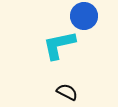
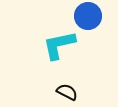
blue circle: moved 4 px right
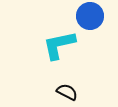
blue circle: moved 2 px right
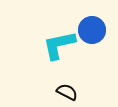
blue circle: moved 2 px right, 14 px down
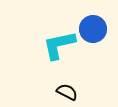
blue circle: moved 1 px right, 1 px up
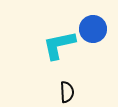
black semicircle: rotated 60 degrees clockwise
